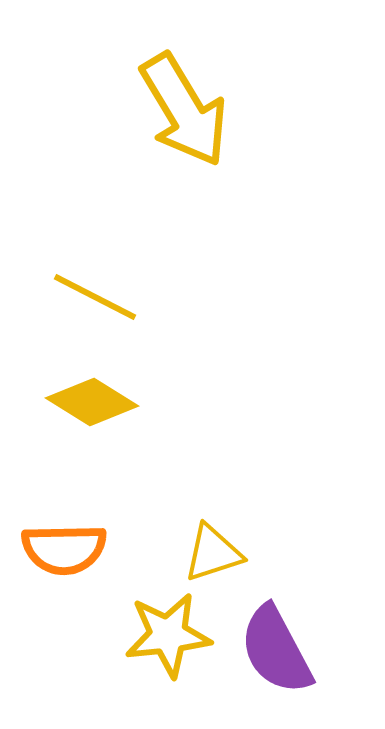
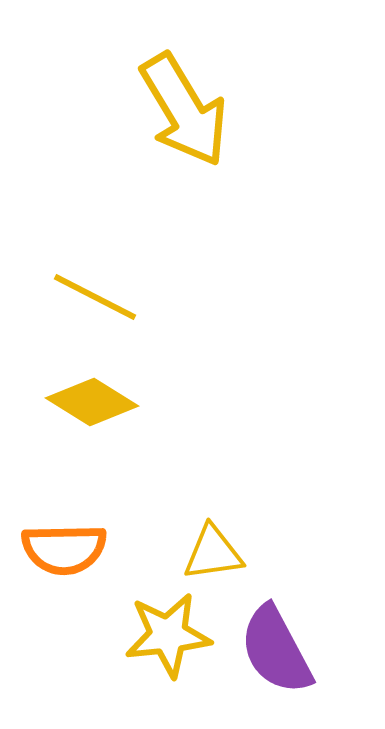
yellow triangle: rotated 10 degrees clockwise
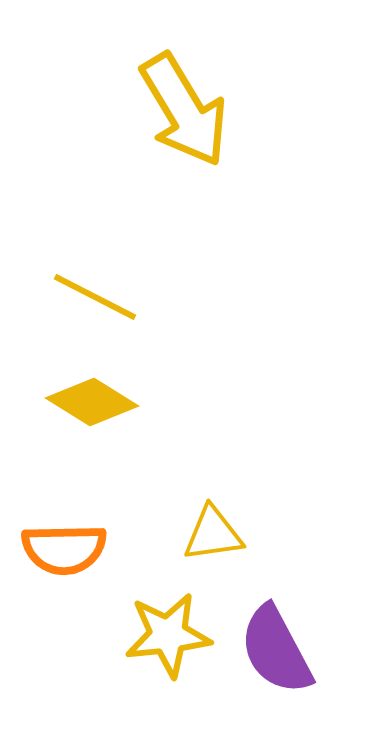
yellow triangle: moved 19 px up
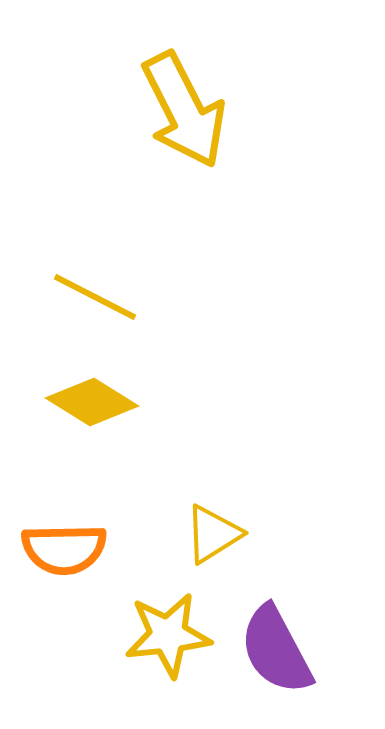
yellow arrow: rotated 4 degrees clockwise
yellow triangle: rotated 24 degrees counterclockwise
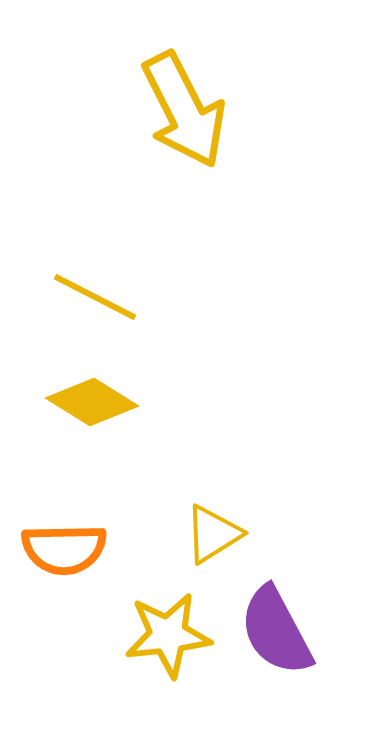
purple semicircle: moved 19 px up
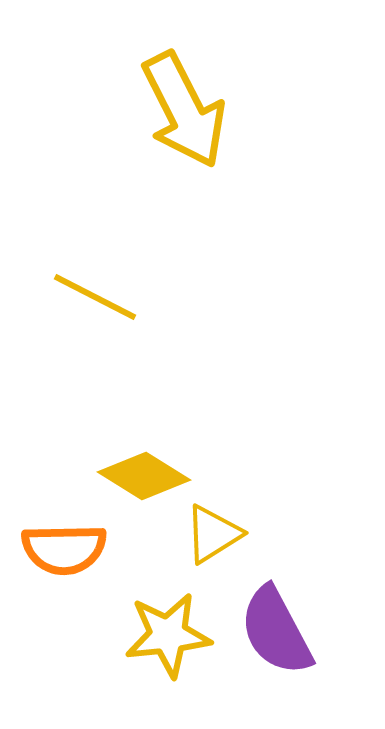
yellow diamond: moved 52 px right, 74 px down
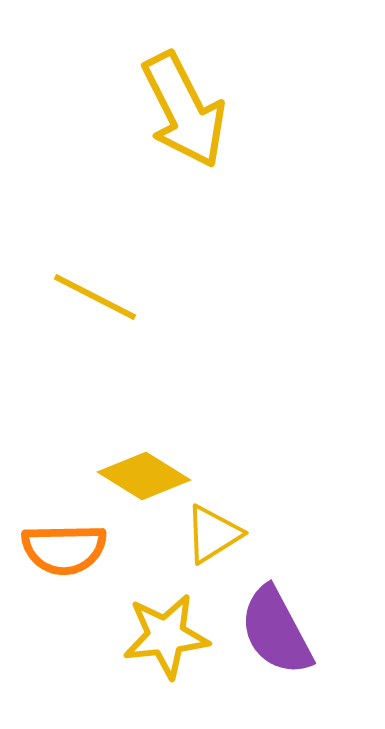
yellow star: moved 2 px left, 1 px down
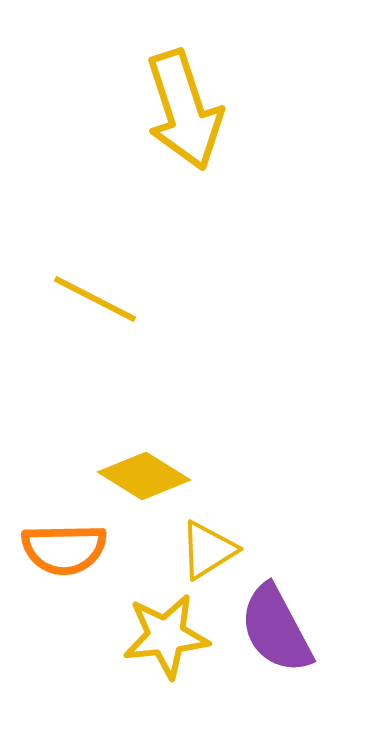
yellow arrow: rotated 9 degrees clockwise
yellow line: moved 2 px down
yellow triangle: moved 5 px left, 16 px down
purple semicircle: moved 2 px up
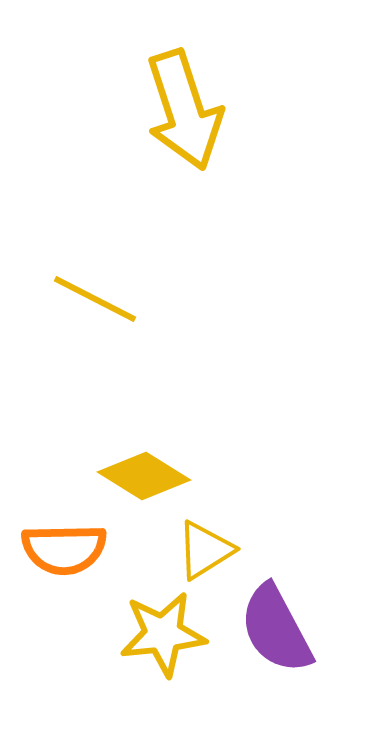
yellow triangle: moved 3 px left
yellow star: moved 3 px left, 2 px up
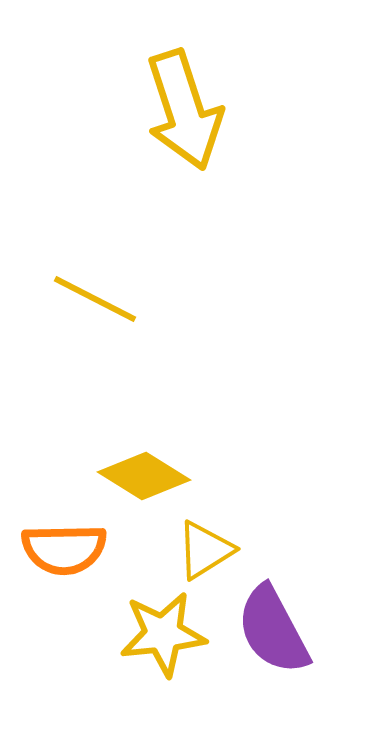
purple semicircle: moved 3 px left, 1 px down
